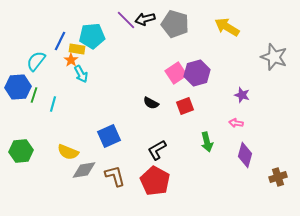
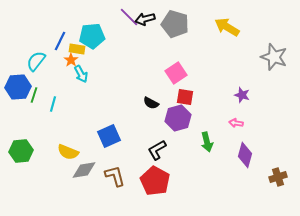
purple line: moved 3 px right, 3 px up
purple hexagon: moved 19 px left, 45 px down
red square: moved 9 px up; rotated 30 degrees clockwise
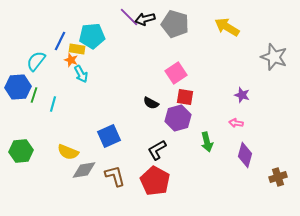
orange star: rotated 16 degrees counterclockwise
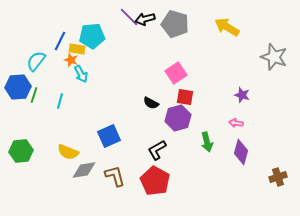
cyan line: moved 7 px right, 3 px up
purple diamond: moved 4 px left, 3 px up
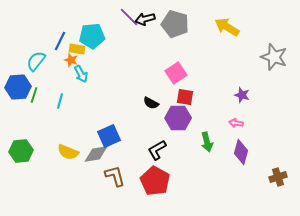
purple hexagon: rotated 15 degrees clockwise
gray diamond: moved 12 px right, 16 px up
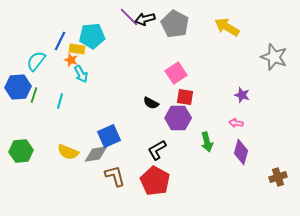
gray pentagon: rotated 12 degrees clockwise
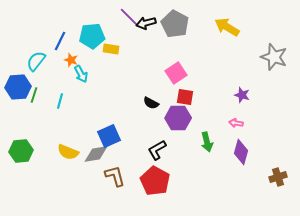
black arrow: moved 1 px right, 4 px down
yellow rectangle: moved 34 px right
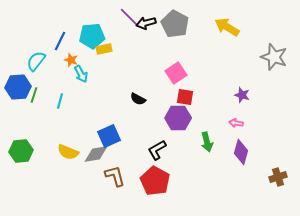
yellow rectangle: moved 7 px left; rotated 21 degrees counterclockwise
black semicircle: moved 13 px left, 4 px up
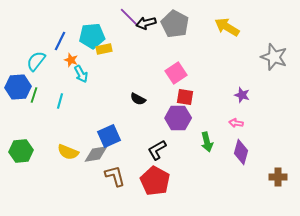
brown cross: rotated 18 degrees clockwise
